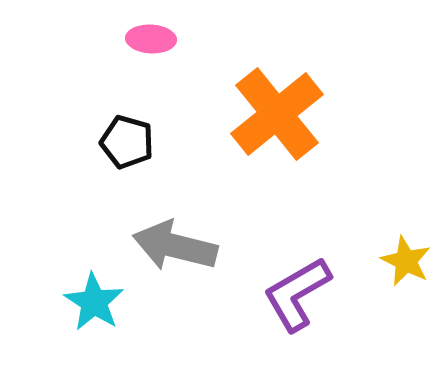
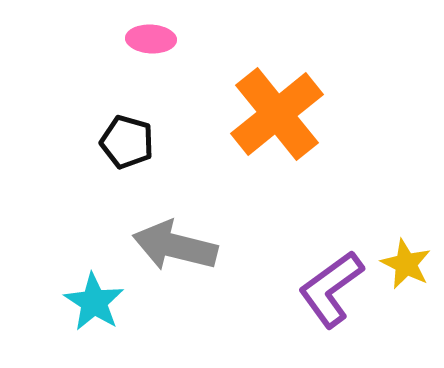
yellow star: moved 3 px down
purple L-shape: moved 34 px right, 5 px up; rotated 6 degrees counterclockwise
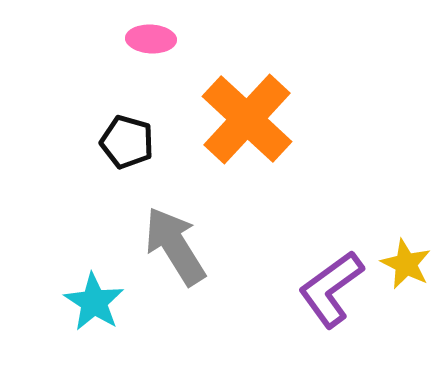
orange cross: moved 30 px left, 5 px down; rotated 8 degrees counterclockwise
gray arrow: rotated 44 degrees clockwise
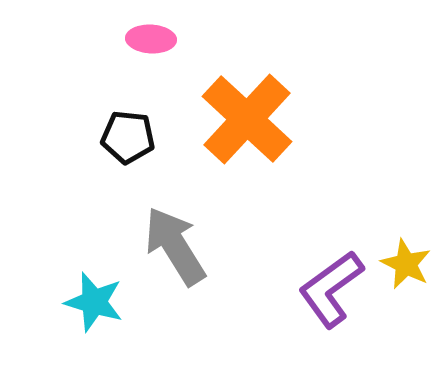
black pentagon: moved 1 px right, 5 px up; rotated 10 degrees counterclockwise
cyan star: rotated 16 degrees counterclockwise
